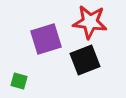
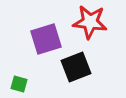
black square: moved 9 px left, 7 px down
green square: moved 3 px down
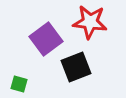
purple square: rotated 20 degrees counterclockwise
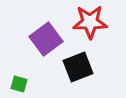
red star: rotated 8 degrees counterclockwise
black square: moved 2 px right
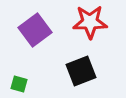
purple square: moved 11 px left, 9 px up
black square: moved 3 px right, 4 px down
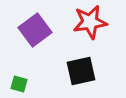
red star: rotated 8 degrees counterclockwise
black square: rotated 8 degrees clockwise
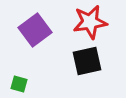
black square: moved 6 px right, 10 px up
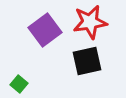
purple square: moved 10 px right
green square: rotated 24 degrees clockwise
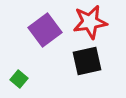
green square: moved 5 px up
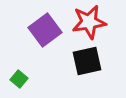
red star: moved 1 px left
